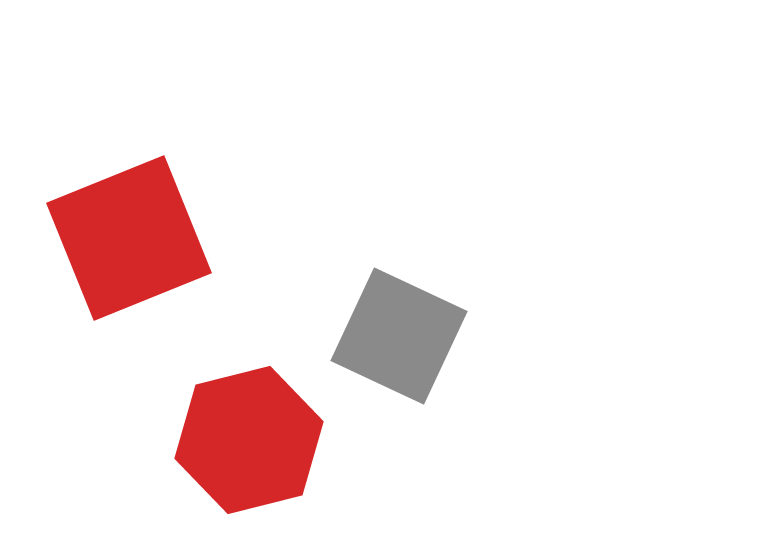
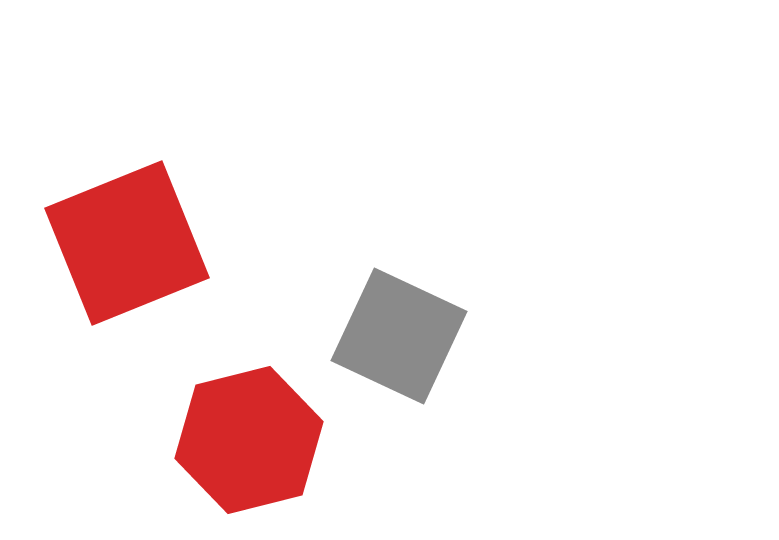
red square: moved 2 px left, 5 px down
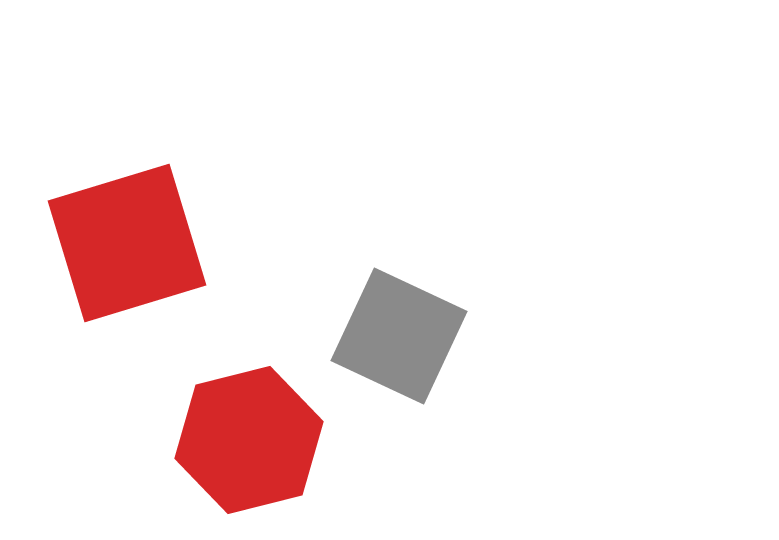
red square: rotated 5 degrees clockwise
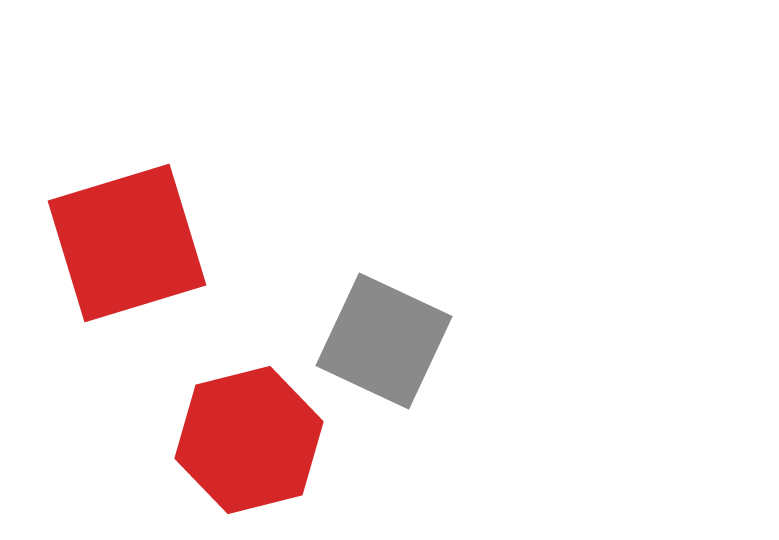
gray square: moved 15 px left, 5 px down
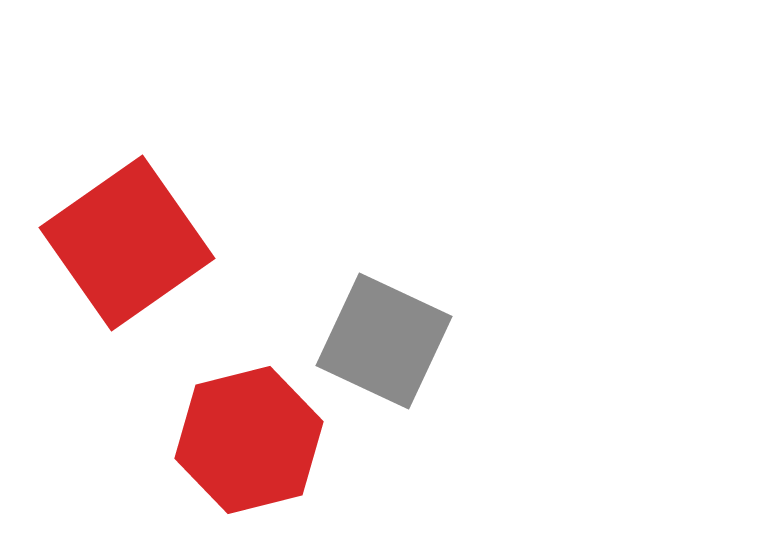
red square: rotated 18 degrees counterclockwise
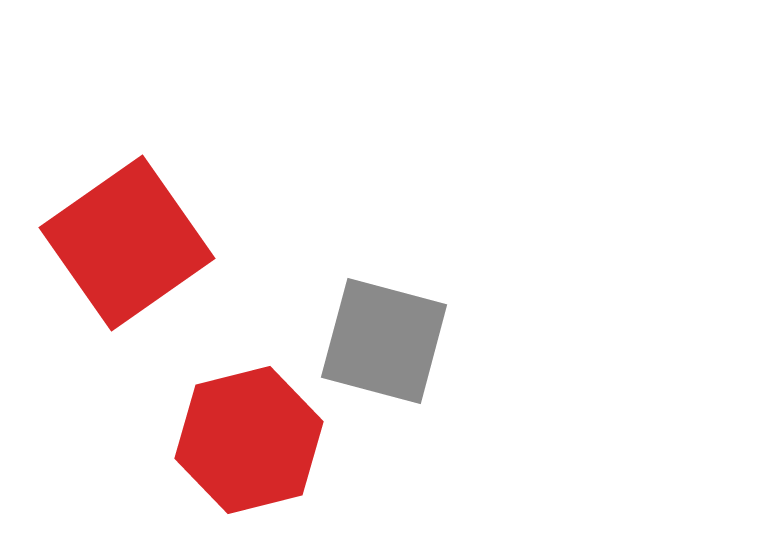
gray square: rotated 10 degrees counterclockwise
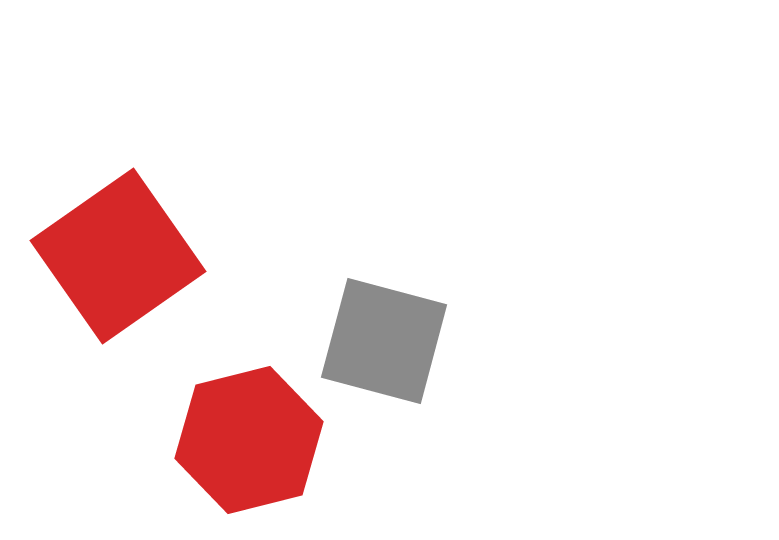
red square: moved 9 px left, 13 px down
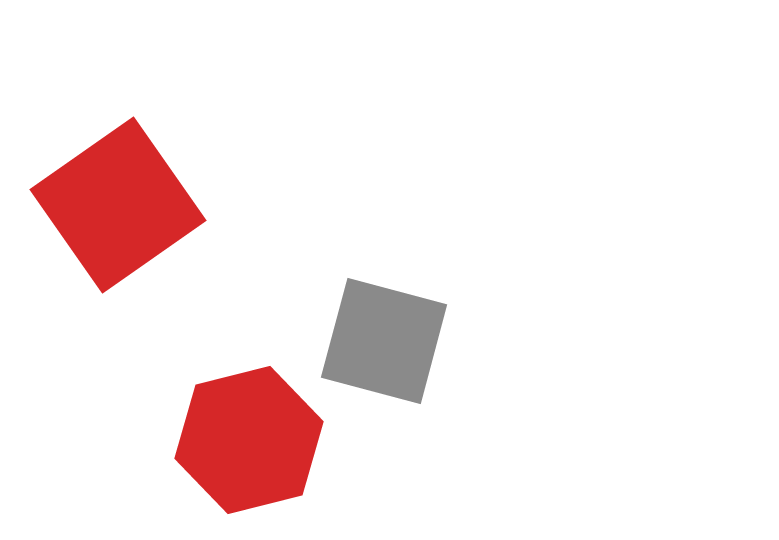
red square: moved 51 px up
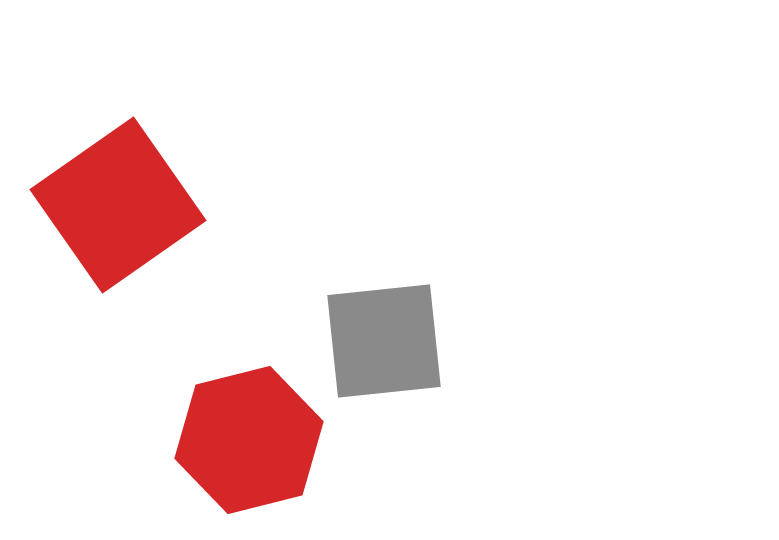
gray square: rotated 21 degrees counterclockwise
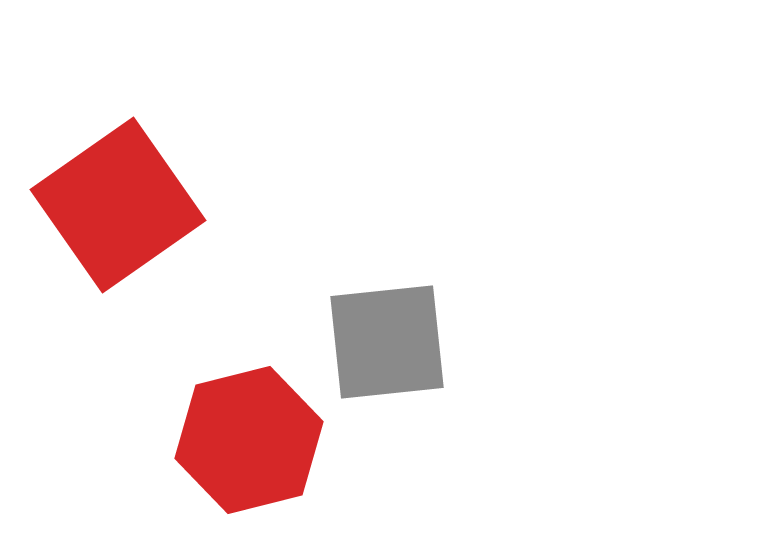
gray square: moved 3 px right, 1 px down
